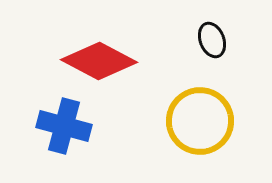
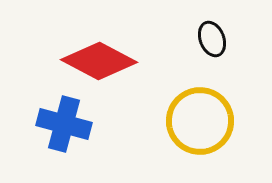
black ellipse: moved 1 px up
blue cross: moved 2 px up
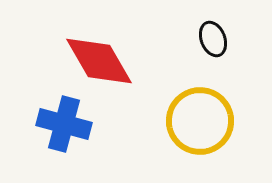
black ellipse: moved 1 px right
red diamond: rotated 32 degrees clockwise
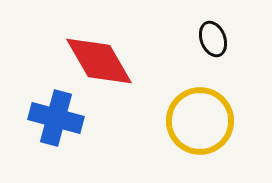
blue cross: moved 8 px left, 6 px up
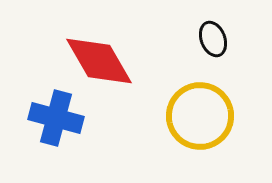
yellow circle: moved 5 px up
